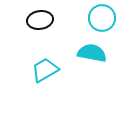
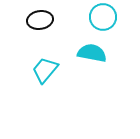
cyan circle: moved 1 px right, 1 px up
cyan trapezoid: rotated 20 degrees counterclockwise
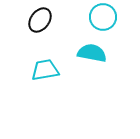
black ellipse: rotated 45 degrees counterclockwise
cyan trapezoid: rotated 40 degrees clockwise
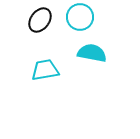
cyan circle: moved 23 px left
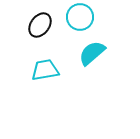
black ellipse: moved 5 px down
cyan semicircle: rotated 52 degrees counterclockwise
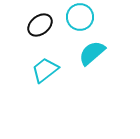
black ellipse: rotated 15 degrees clockwise
cyan trapezoid: rotated 28 degrees counterclockwise
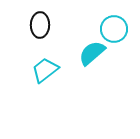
cyan circle: moved 34 px right, 12 px down
black ellipse: rotated 50 degrees counterclockwise
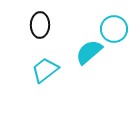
cyan semicircle: moved 3 px left, 1 px up
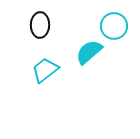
cyan circle: moved 3 px up
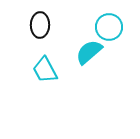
cyan circle: moved 5 px left, 1 px down
cyan trapezoid: rotated 80 degrees counterclockwise
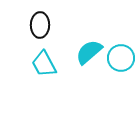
cyan circle: moved 12 px right, 31 px down
cyan trapezoid: moved 1 px left, 6 px up
